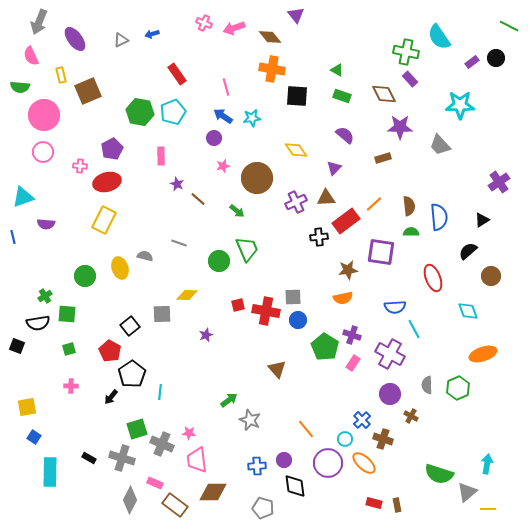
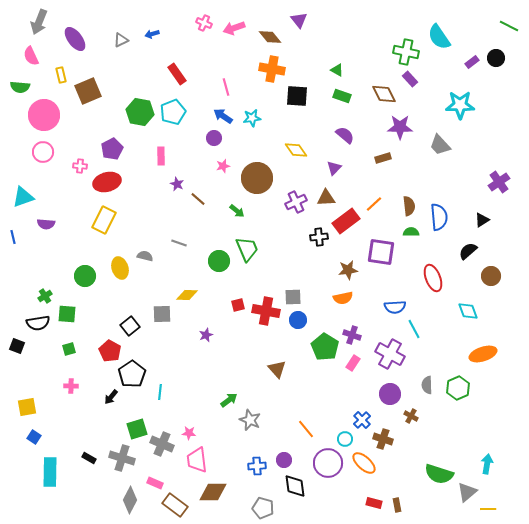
purple triangle at (296, 15): moved 3 px right, 5 px down
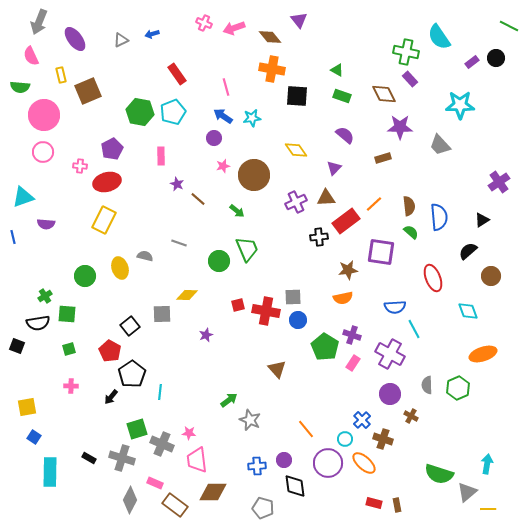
brown circle at (257, 178): moved 3 px left, 3 px up
green semicircle at (411, 232): rotated 42 degrees clockwise
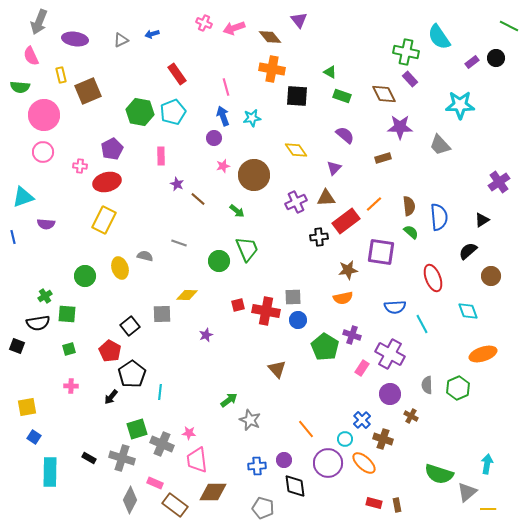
purple ellipse at (75, 39): rotated 45 degrees counterclockwise
green triangle at (337, 70): moved 7 px left, 2 px down
blue arrow at (223, 116): rotated 36 degrees clockwise
cyan line at (414, 329): moved 8 px right, 5 px up
pink rectangle at (353, 363): moved 9 px right, 5 px down
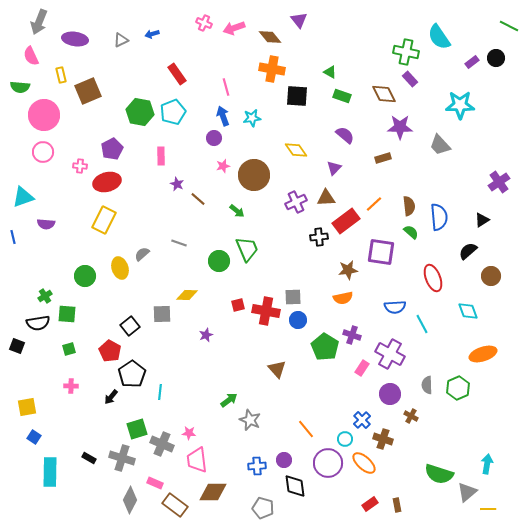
gray semicircle at (145, 256): moved 3 px left, 2 px up; rotated 56 degrees counterclockwise
red rectangle at (374, 503): moved 4 px left, 1 px down; rotated 49 degrees counterclockwise
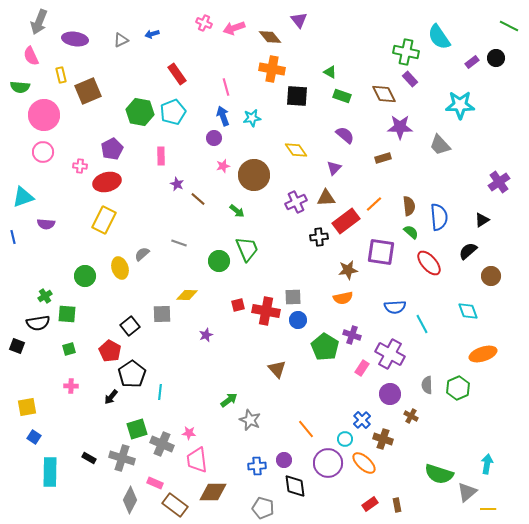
red ellipse at (433, 278): moved 4 px left, 15 px up; rotated 20 degrees counterclockwise
